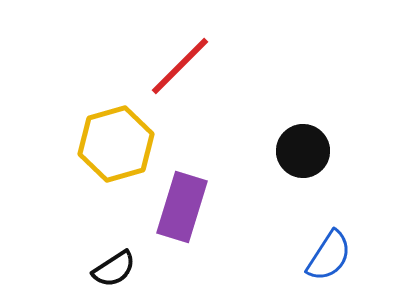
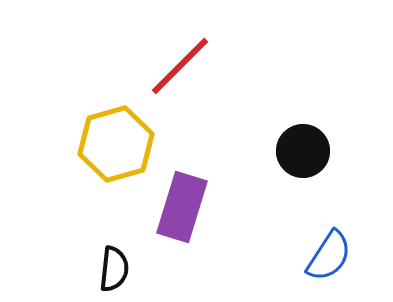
black semicircle: rotated 51 degrees counterclockwise
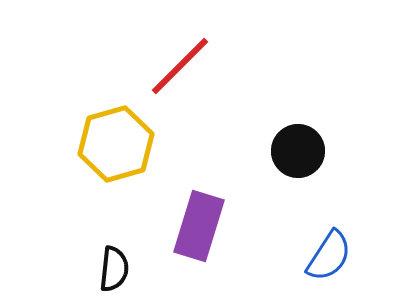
black circle: moved 5 px left
purple rectangle: moved 17 px right, 19 px down
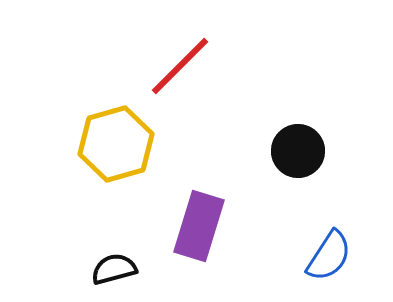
black semicircle: rotated 111 degrees counterclockwise
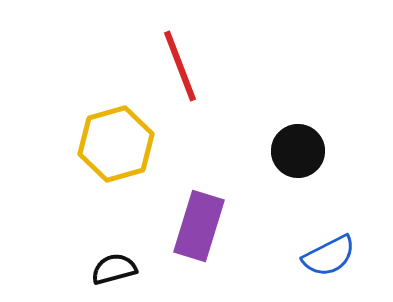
red line: rotated 66 degrees counterclockwise
blue semicircle: rotated 30 degrees clockwise
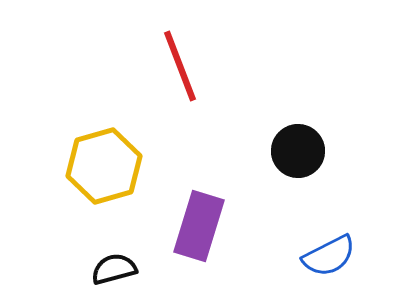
yellow hexagon: moved 12 px left, 22 px down
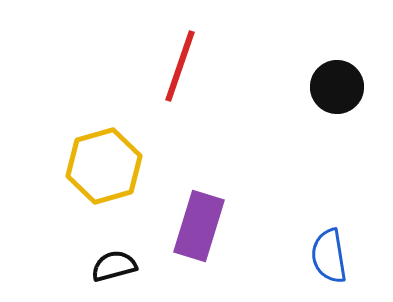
red line: rotated 40 degrees clockwise
black circle: moved 39 px right, 64 px up
blue semicircle: rotated 108 degrees clockwise
black semicircle: moved 3 px up
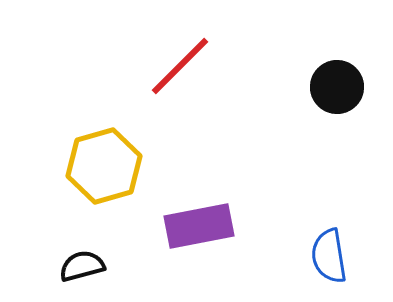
red line: rotated 26 degrees clockwise
purple rectangle: rotated 62 degrees clockwise
black semicircle: moved 32 px left
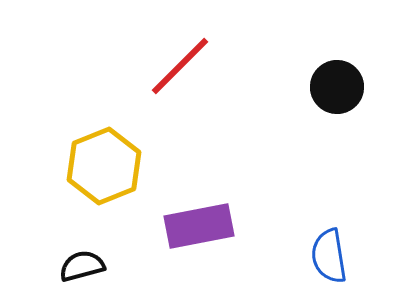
yellow hexagon: rotated 6 degrees counterclockwise
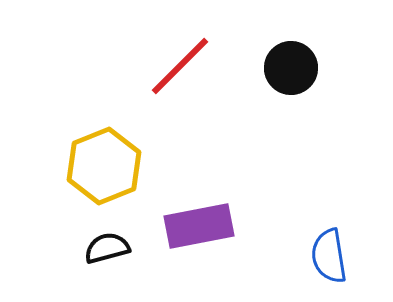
black circle: moved 46 px left, 19 px up
black semicircle: moved 25 px right, 18 px up
